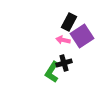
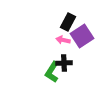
black rectangle: moved 1 px left
black cross: rotated 14 degrees clockwise
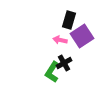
black rectangle: moved 1 px right, 2 px up; rotated 12 degrees counterclockwise
pink arrow: moved 3 px left
black cross: rotated 28 degrees counterclockwise
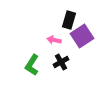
pink arrow: moved 6 px left
black cross: moved 3 px left, 1 px up
green L-shape: moved 20 px left, 7 px up
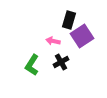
pink arrow: moved 1 px left, 1 px down
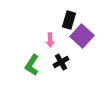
purple square: rotated 15 degrees counterclockwise
pink arrow: moved 3 px left, 1 px up; rotated 104 degrees counterclockwise
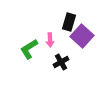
black rectangle: moved 2 px down
green L-shape: moved 3 px left, 16 px up; rotated 25 degrees clockwise
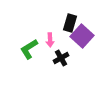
black rectangle: moved 1 px right, 1 px down
black cross: moved 4 px up
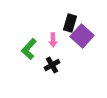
pink arrow: moved 3 px right
green L-shape: rotated 15 degrees counterclockwise
black cross: moved 9 px left, 7 px down
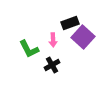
black rectangle: rotated 54 degrees clockwise
purple square: moved 1 px right, 1 px down
green L-shape: rotated 70 degrees counterclockwise
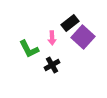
black rectangle: rotated 18 degrees counterclockwise
pink arrow: moved 1 px left, 2 px up
